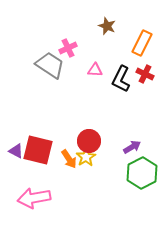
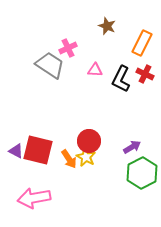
yellow star: rotated 12 degrees counterclockwise
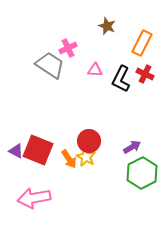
red square: rotated 8 degrees clockwise
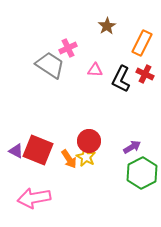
brown star: rotated 18 degrees clockwise
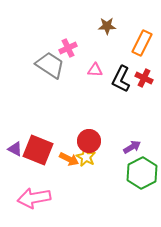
brown star: rotated 30 degrees clockwise
red cross: moved 1 px left, 4 px down
purple triangle: moved 1 px left, 2 px up
orange arrow: rotated 30 degrees counterclockwise
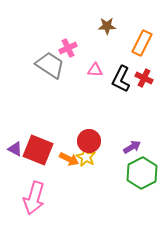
pink arrow: rotated 64 degrees counterclockwise
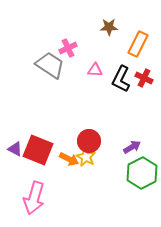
brown star: moved 2 px right, 1 px down
orange rectangle: moved 4 px left, 1 px down
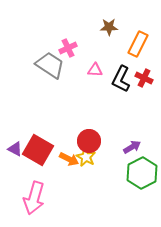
red square: rotated 8 degrees clockwise
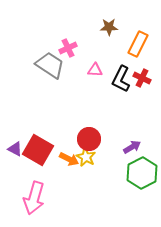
red cross: moved 2 px left
red circle: moved 2 px up
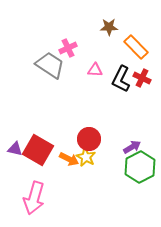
orange rectangle: moved 2 px left, 3 px down; rotated 70 degrees counterclockwise
purple triangle: rotated 14 degrees counterclockwise
green hexagon: moved 2 px left, 6 px up
